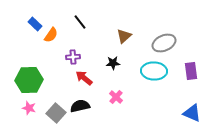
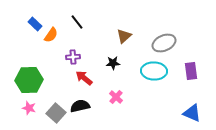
black line: moved 3 px left
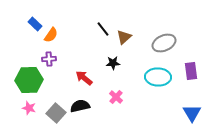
black line: moved 26 px right, 7 px down
brown triangle: moved 1 px down
purple cross: moved 24 px left, 2 px down
cyan ellipse: moved 4 px right, 6 px down
blue triangle: rotated 36 degrees clockwise
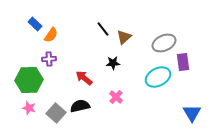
purple rectangle: moved 8 px left, 9 px up
cyan ellipse: rotated 30 degrees counterclockwise
